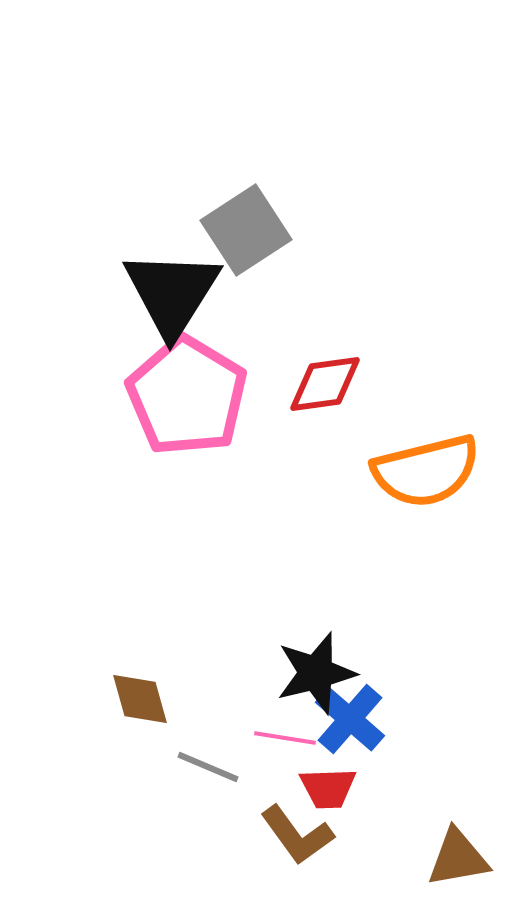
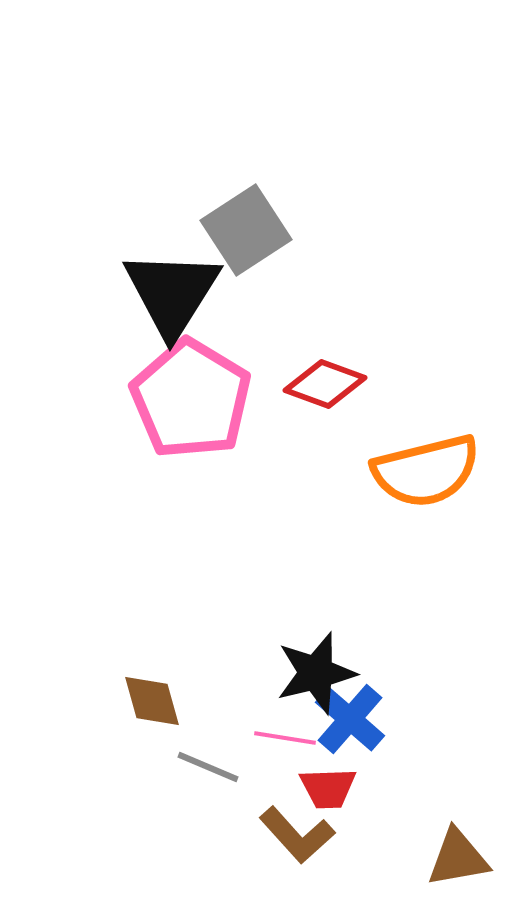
red diamond: rotated 28 degrees clockwise
pink pentagon: moved 4 px right, 3 px down
brown diamond: moved 12 px right, 2 px down
brown L-shape: rotated 6 degrees counterclockwise
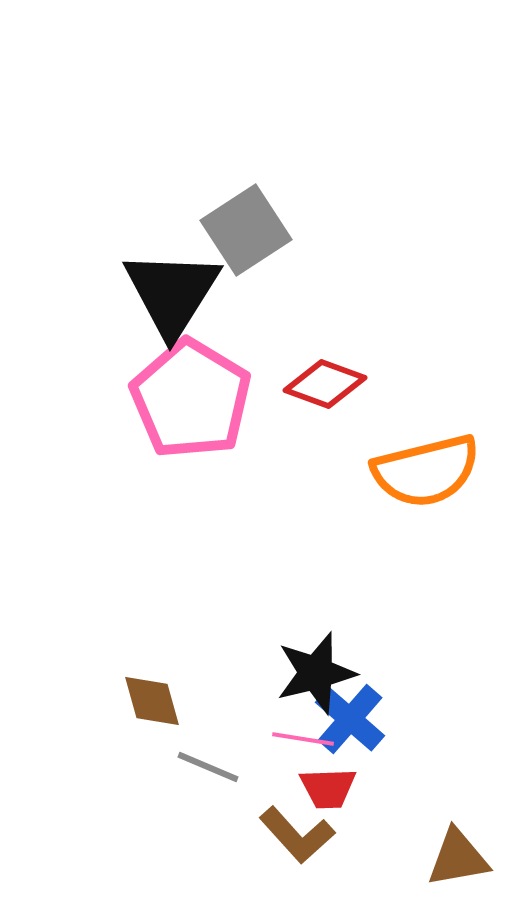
pink line: moved 18 px right, 1 px down
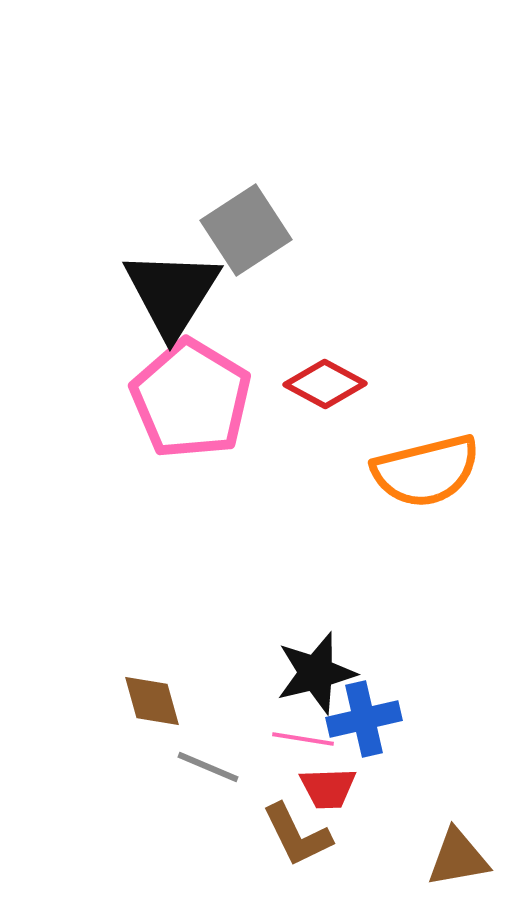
red diamond: rotated 8 degrees clockwise
blue cross: moved 14 px right; rotated 36 degrees clockwise
brown L-shape: rotated 16 degrees clockwise
